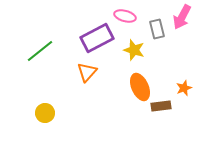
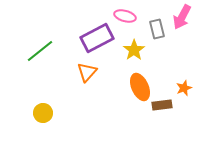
yellow star: rotated 20 degrees clockwise
brown rectangle: moved 1 px right, 1 px up
yellow circle: moved 2 px left
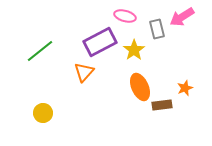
pink arrow: rotated 30 degrees clockwise
purple rectangle: moved 3 px right, 4 px down
orange triangle: moved 3 px left
orange star: moved 1 px right
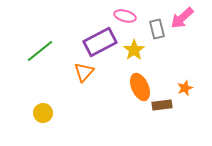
pink arrow: moved 1 px down; rotated 10 degrees counterclockwise
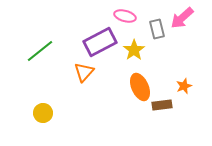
orange star: moved 1 px left, 2 px up
